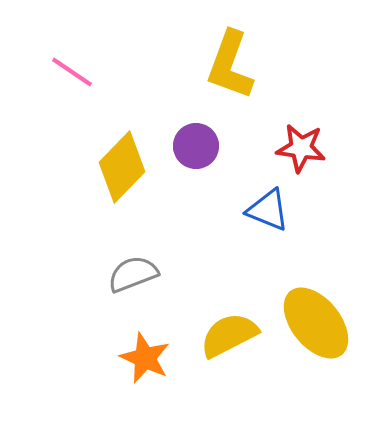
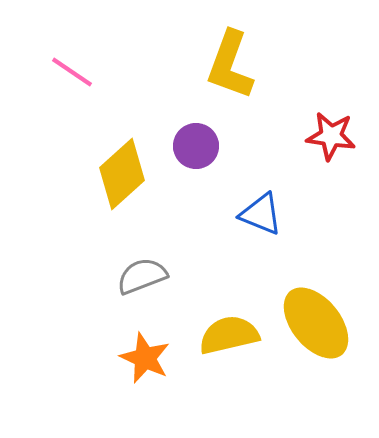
red star: moved 30 px right, 12 px up
yellow diamond: moved 7 px down; rotated 4 degrees clockwise
blue triangle: moved 7 px left, 4 px down
gray semicircle: moved 9 px right, 2 px down
yellow semicircle: rotated 14 degrees clockwise
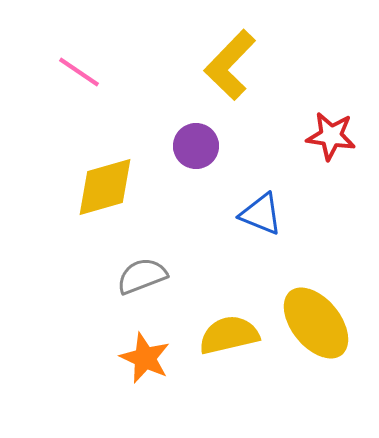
yellow L-shape: rotated 24 degrees clockwise
pink line: moved 7 px right
yellow diamond: moved 17 px left, 13 px down; rotated 26 degrees clockwise
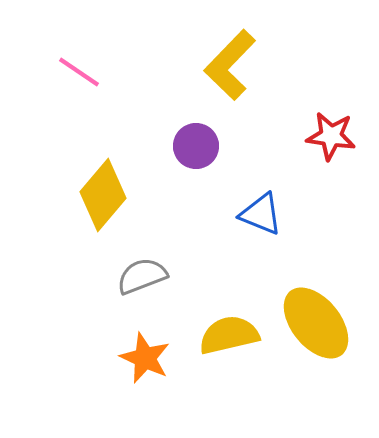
yellow diamond: moved 2 px left, 8 px down; rotated 34 degrees counterclockwise
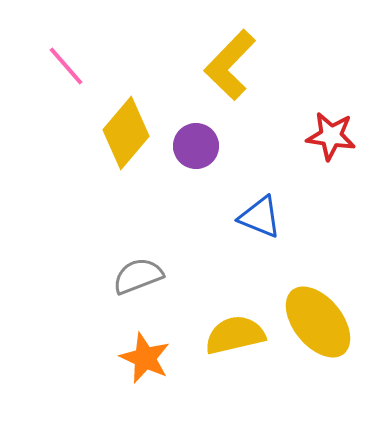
pink line: moved 13 px left, 6 px up; rotated 15 degrees clockwise
yellow diamond: moved 23 px right, 62 px up
blue triangle: moved 1 px left, 3 px down
gray semicircle: moved 4 px left
yellow ellipse: moved 2 px right, 1 px up
yellow semicircle: moved 6 px right
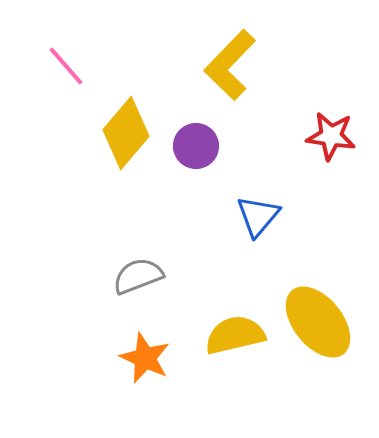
blue triangle: moved 2 px left, 1 px up; rotated 48 degrees clockwise
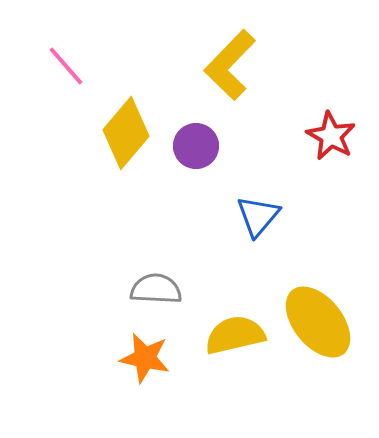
red star: rotated 21 degrees clockwise
gray semicircle: moved 18 px right, 13 px down; rotated 24 degrees clockwise
orange star: rotated 12 degrees counterclockwise
